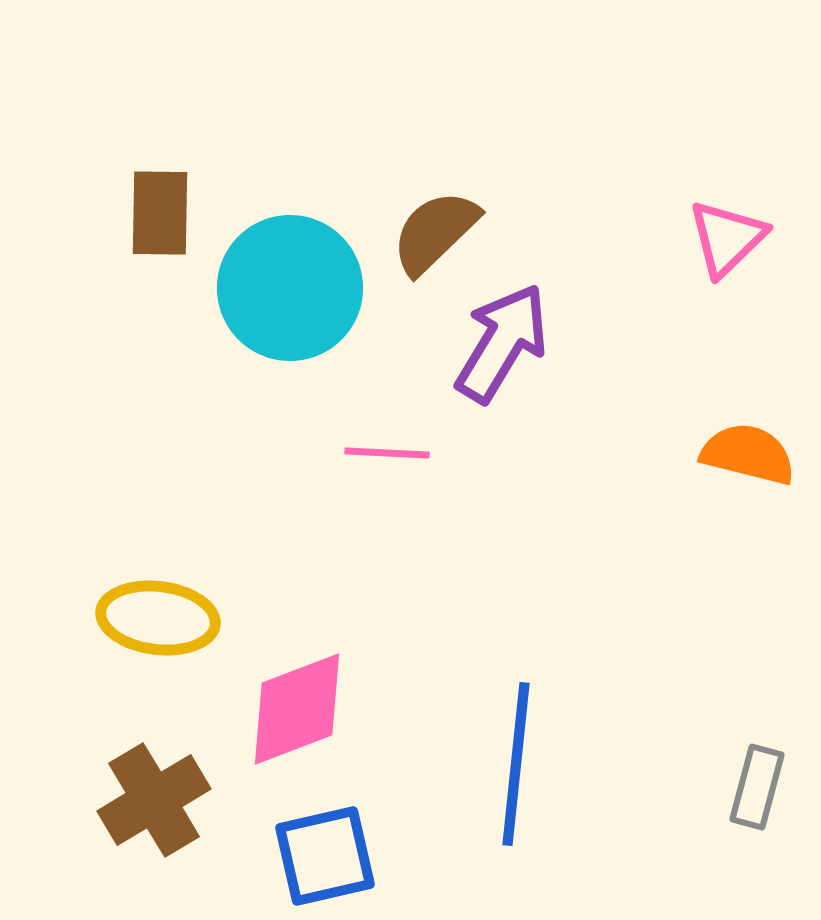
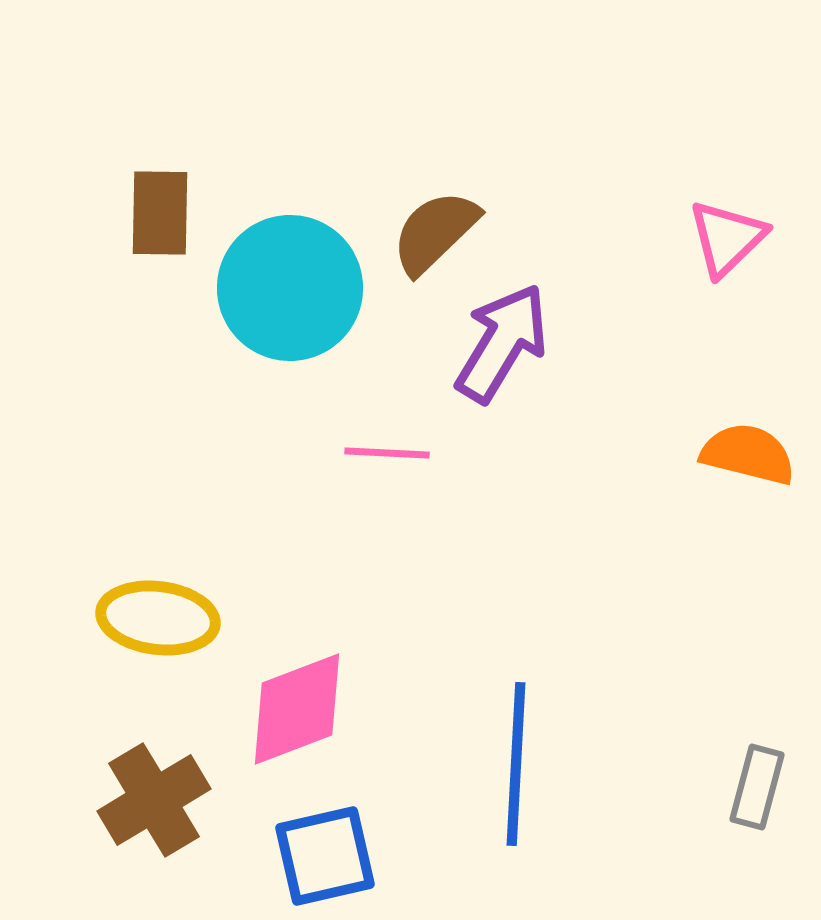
blue line: rotated 3 degrees counterclockwise
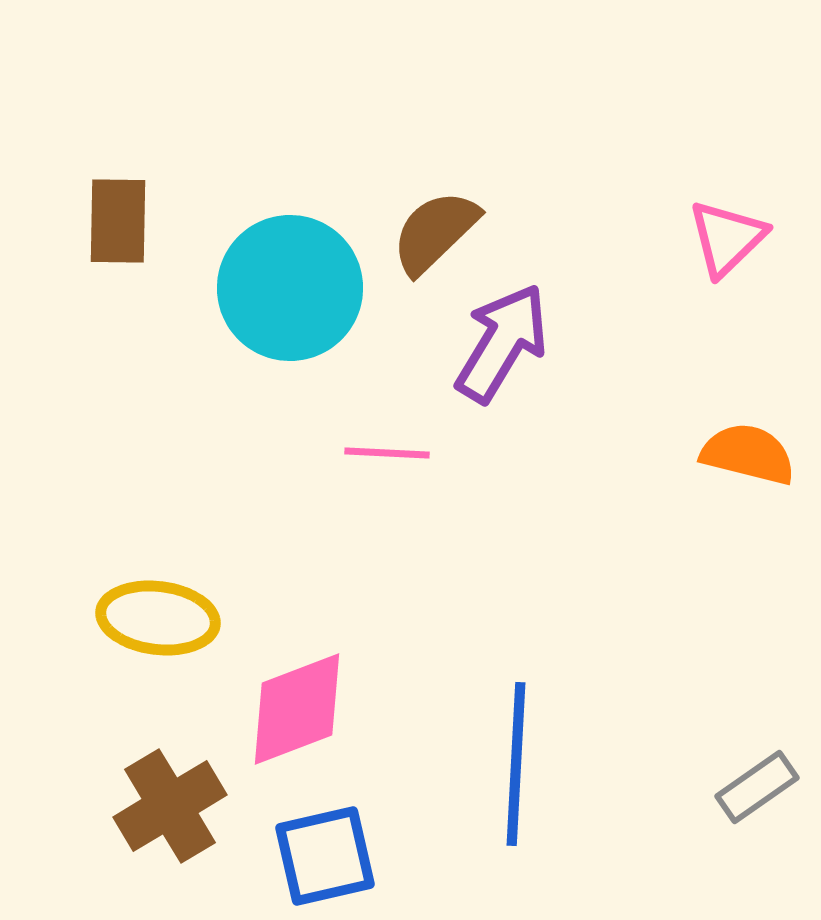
brown rectangle: moved 42 px left, 8 px down
gray rectangle: rotated 40 degrees clockwise
brown cross: moved 16 px right, 6 px down
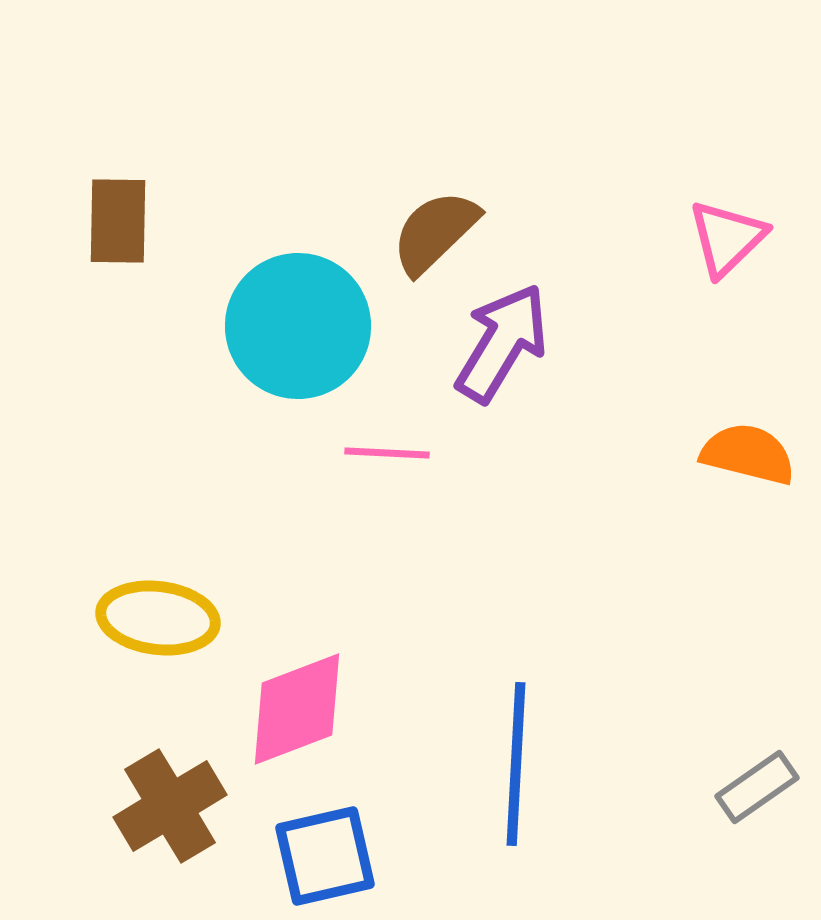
cyan circle: moved 8 px right, 38 px down
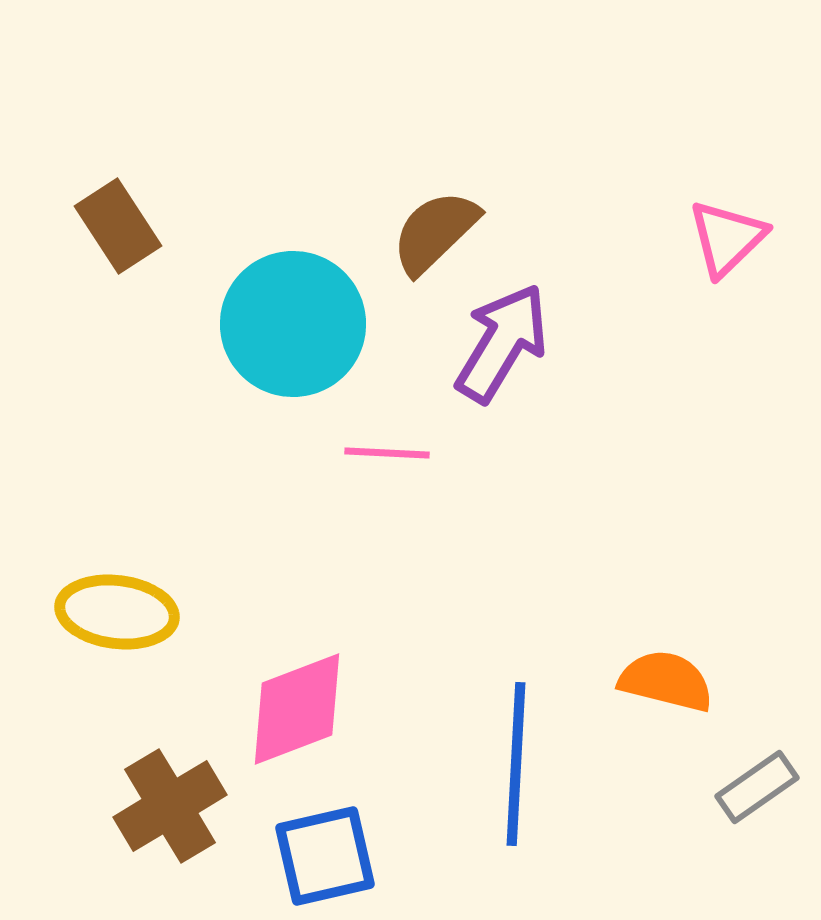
brown rectangle: moved 5 px down; rotated 34 degrees counterclockwise
cyan circle: moved 5 px left, 2 px up
orange semicircle: moved 82 px left, 227 px down
yellow ellipse: moved 41 px left, 6 px up
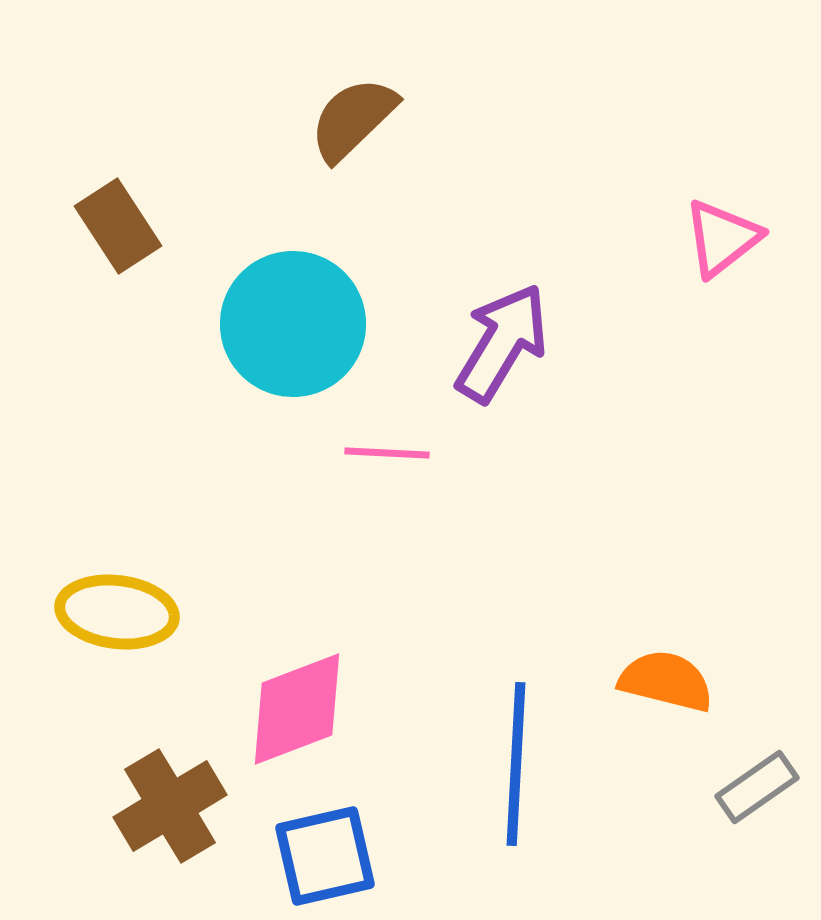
brown semicircle: moved 82 px left, 113 px up
pink triangle: moved 5 px left; rotated 6 degrees clockwise
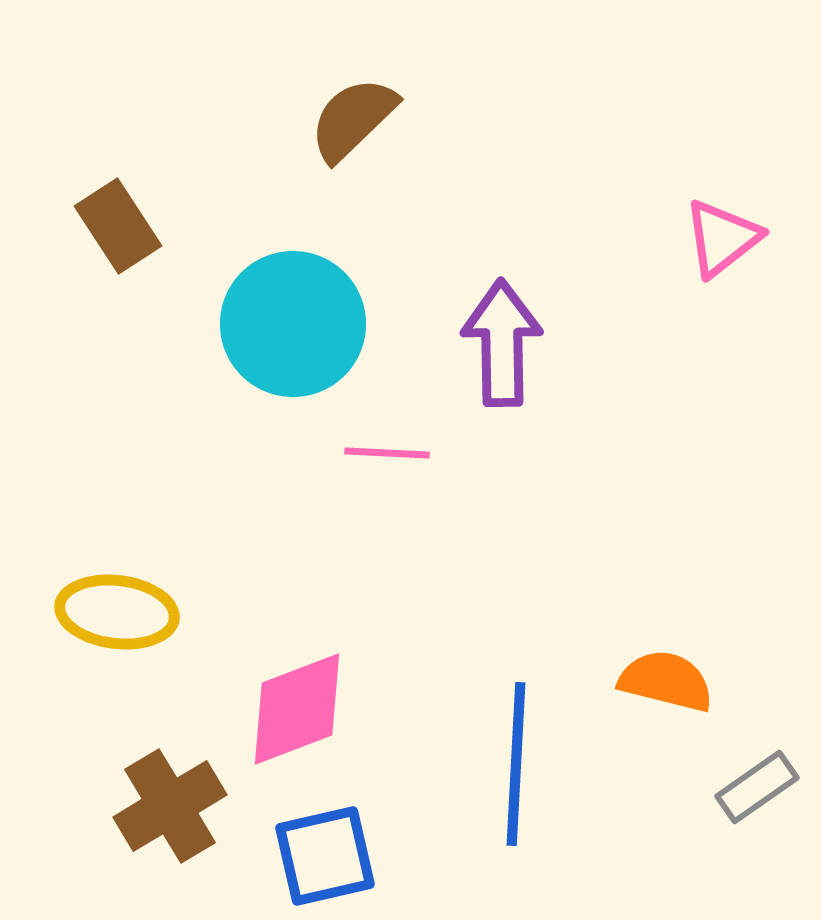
purple arrow: rotated 32 degrees counterclockwise
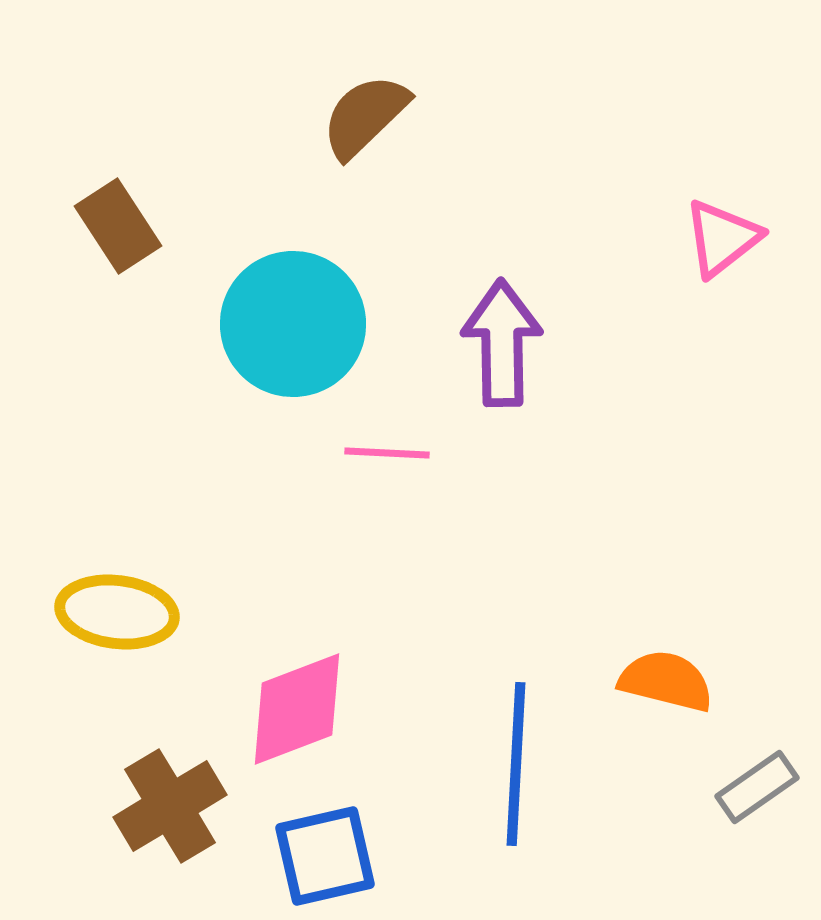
brown semicircle: moved 12 px right, 3 px up
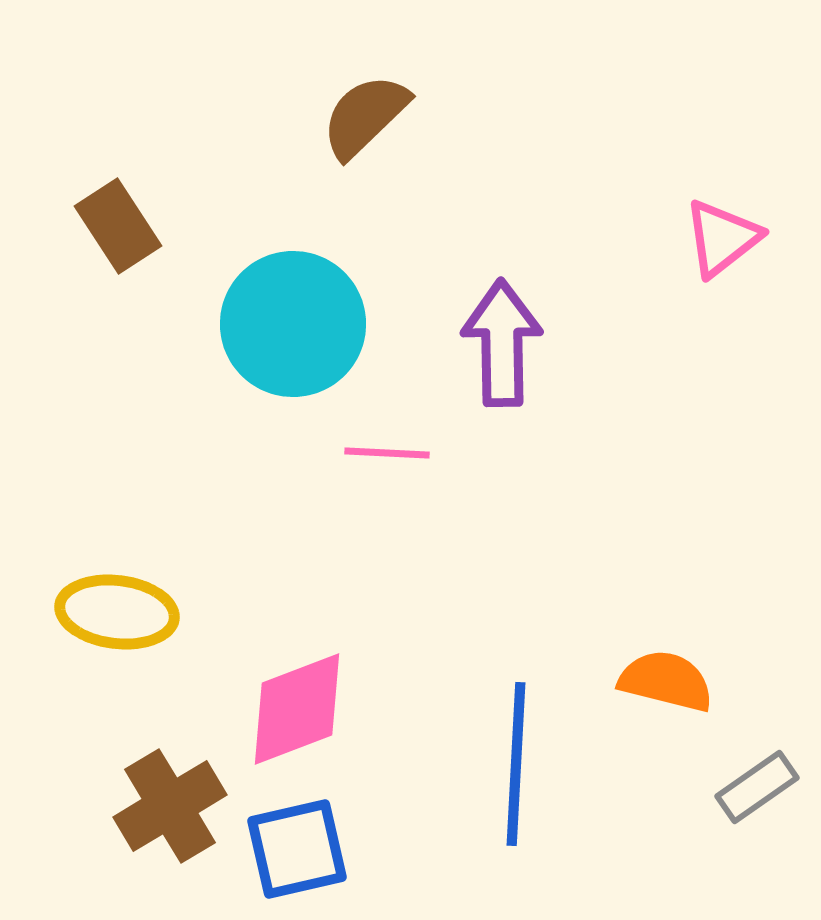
blue square: moved 28 px left, 7 px up
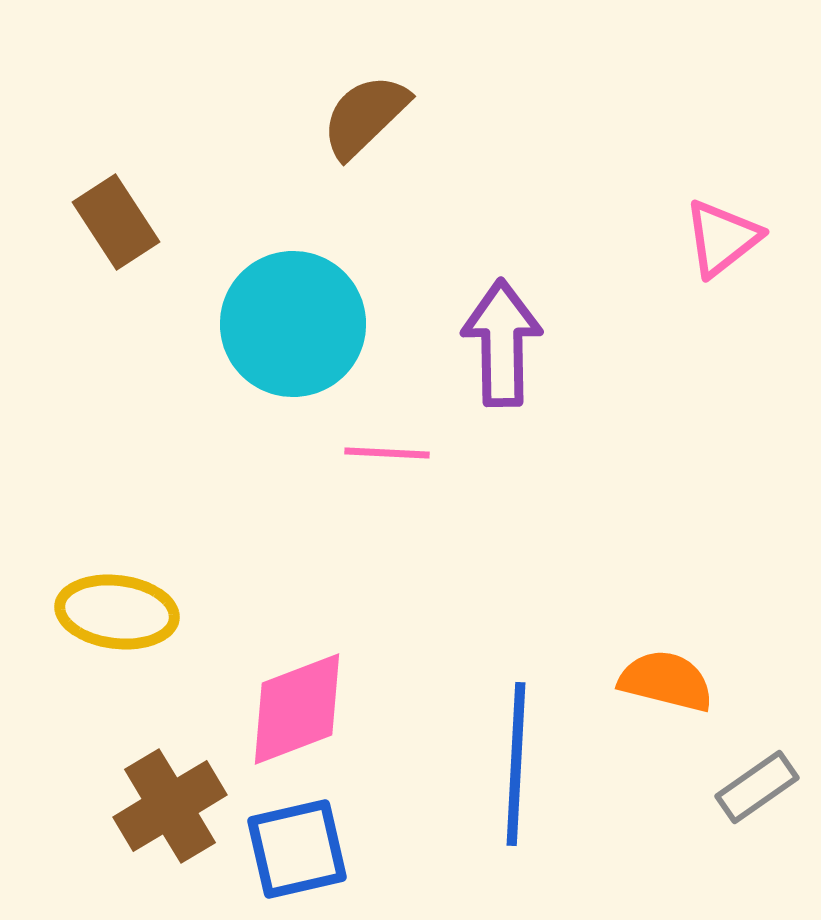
brown rectangle: moved 2 px left, 4 px up
